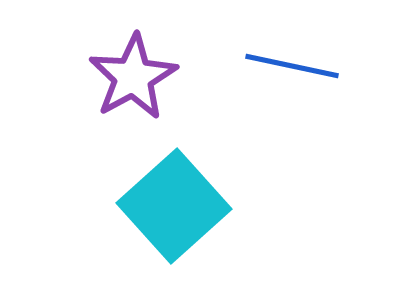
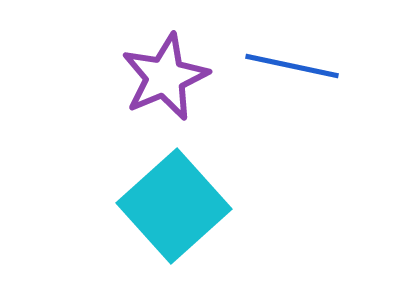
purple star: moved 32 px right; rotated 6 degrees clockwise
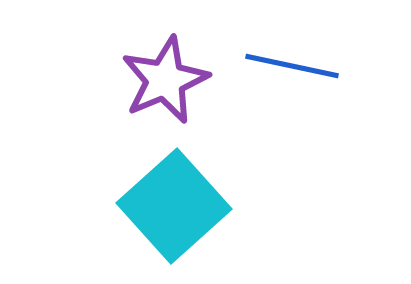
purple star: moved 3 px down
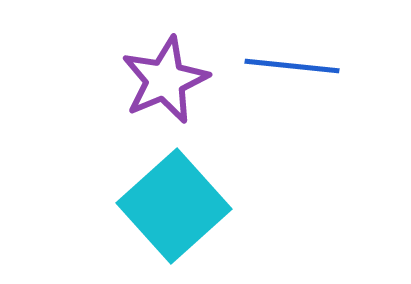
blue line: rotated 6 degrees counterclockwise
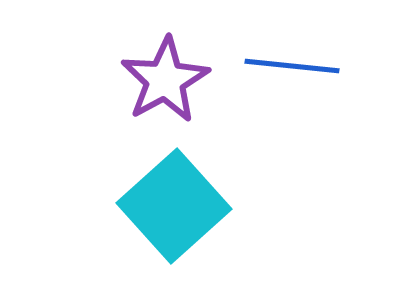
purple star: rotated 6 degrees counterclockwise
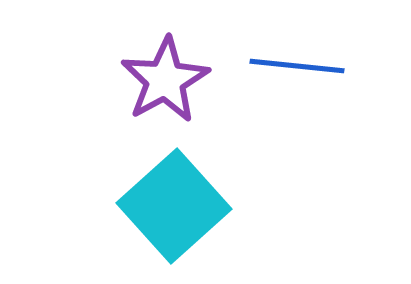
blue line: moved 5 px right
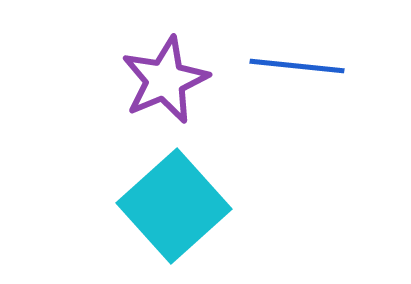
purple star: rotated 6 degrees clockwise
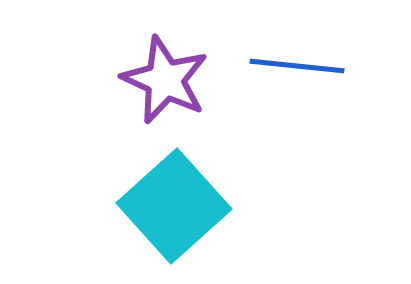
purple star: rotated 24 degrees counterclockwise
